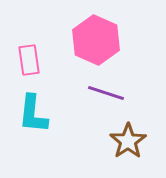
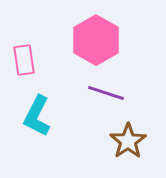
pink hexagon: rotated 6 degrees clockwise
pink rectangle: moved 5 px left
cyan L-shape: moved 4 px right, 2 px down; rotated 21 degrees clockwise
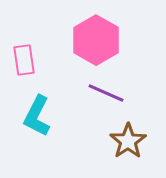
purple line: rotated 6 degrees clockwise
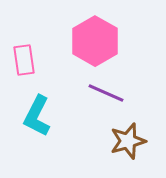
pink hexagon: moved 1 px left, 1 px down
brown star: rotated 18 degrees clockwise
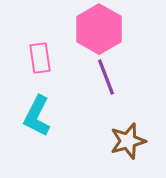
pink hexagon: moved 4 px right, 12 px up
pink rectangle: moved 16 px right, 2 px up
purple line: moved 16 px up; rotated 45 degrees clockwise
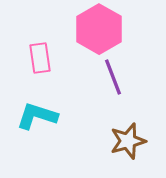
purple line: moved 7 px right
cyan L-shape: rotated 81 degrees clockwise
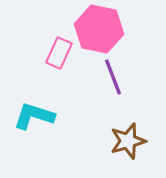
pink hexagon: rotated 18 degrees counterclockwise
pink rectangle: moved 19 px right, 5 px up; rotated 32 degrees clockwise
cyan L-shape: moved 3 px left
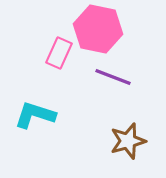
pink hexagon: moved 1 px left
purple line: rotated 48 degrees counterclockwise
cyan L-shape: moved 1 px right, 1 px up
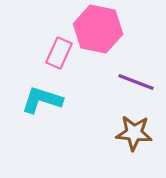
purple line: moved 23 px right, 5 px down
cyan L-shape: moved 7 px right, 15 px up
brown star: moved 6 px right, 8 px up; rotated 21 degrees clockwise
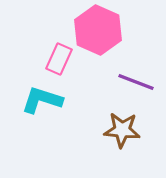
pink hexagon: moved 1 px down; rotated 12 degrees clockwise
pink rectangle: moved 6 px down
brown star: moved 12 px left, 3 px up
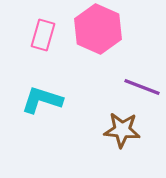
pink hexagon: moved 1 px up
pink rectangle: moved 16 px left, 24 px up; rotated 8 degrees counterclockwise
purple line: moved 6 px right, 5 px down
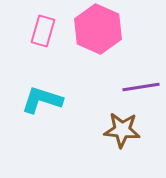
pink rectangle: moved 4 px up
purple line: moved 1 px left; rotated 30 degrees counterclockwise
